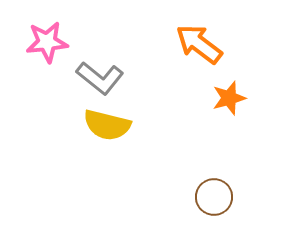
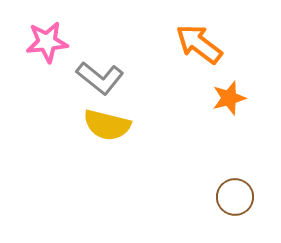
brown circle: moved 21 px right
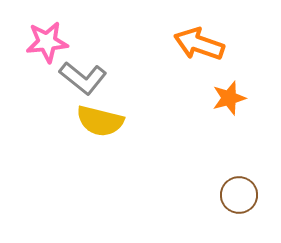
orange arrow: rotated 18 degrees counterclockwise
gray L-shape: moved 17 px left
yellow semicircle: moved 7 px left, 4 px up
brown circle: moved 4 px right, 2 px up
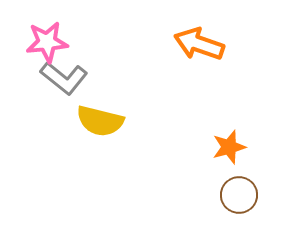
gray L-shape: moved 19 px left
orange star: moved 49 px down
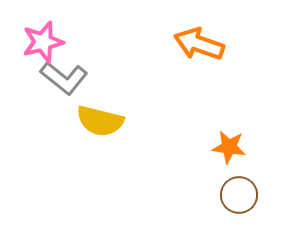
pink star: moved 4 px left; rotated 9 degrees counterclockwise
orange star: rotated 24 degrees clockwise
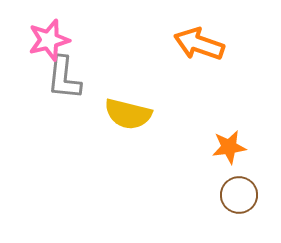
pink star: moved 6 px right, 2 px up
gray L-shape: rotated 57 degrees clockwise
yellow semicircle: moved 28 px right, 7 px up
orange star: rotated 16 degrees counterclockwise
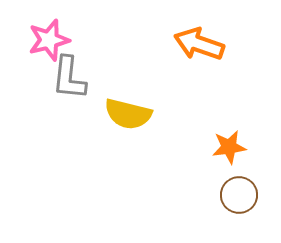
gray L-shape: moved 5 px right
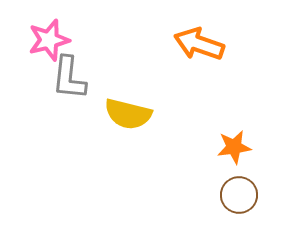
orange star: moved 5 px right
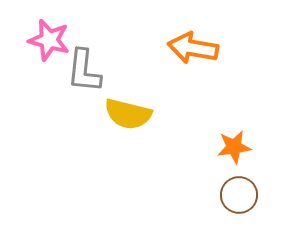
pink star: rotated 30 degrees clockwise
orange arrow: moved 6 px left, 4 px down; rotated 9 degrees counterclockwise
gray L-shape: moved 15 px right, 7 px up
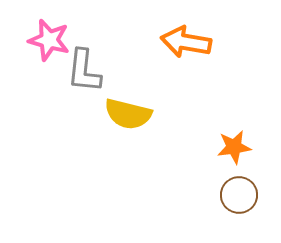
orange arrow: moved 7 px left, 6 px up
